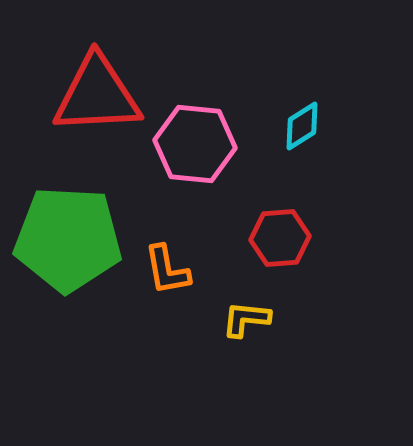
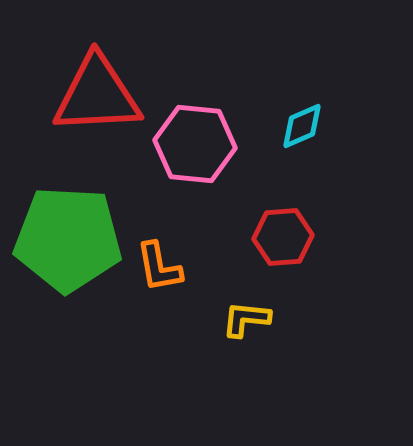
cyan diamond: rotated 9 degrees clockwise
red hexagon: moved 3 px right, 1 px up
orange L-shape: moved 8 px left, 3 px up
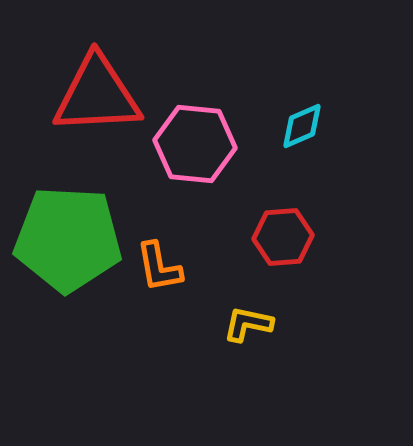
yellow L-shape: moved 2 px right, 5 px down; rotated 6 degrees clockwise
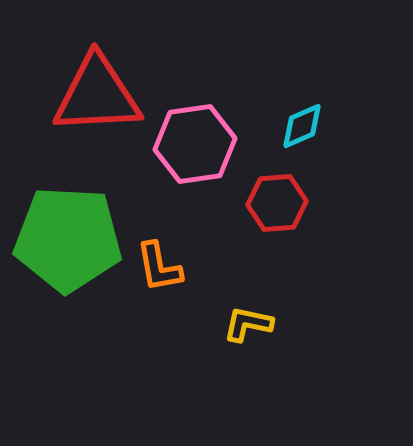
pink hexagon: rotated 14 degrees counterclockwise
red hexagon: moved 6 px left, 34 px up
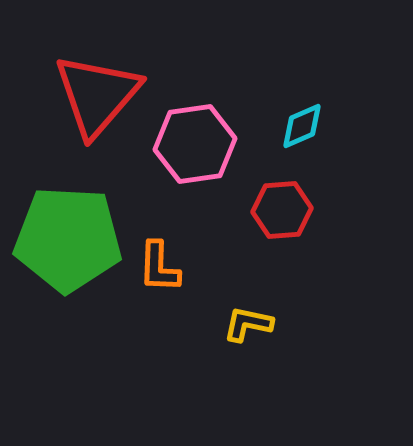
red triangle: rotated 46 degrees counterclockwise
red hexagon: moved 5 px right, 7 px down
orange L-shape: rotated 12 degrees clockwise
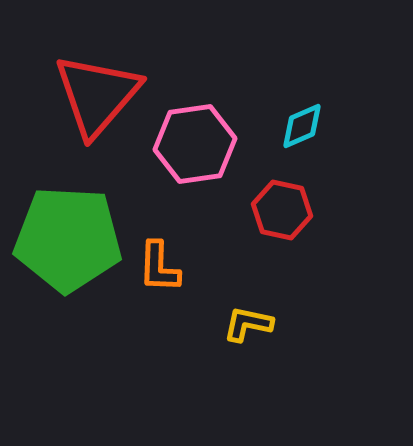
red hexagon: rotated 16 degrees clockwise
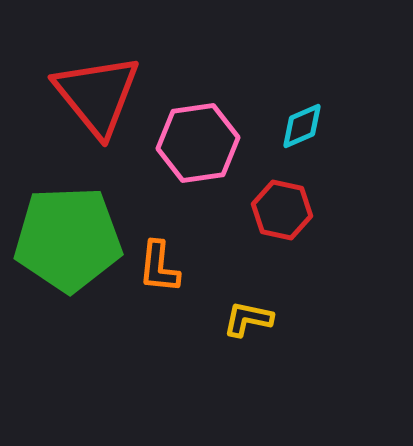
red triangle: rotated 20 degrees counterclockwise
pink hexagon: moved 3 px right, 1 px up
green pentagon: rotated 5 degrees counterclockwise
orange L-shape: rotated 4 degrees clockwise
yellow L-shape: moved 5 px up
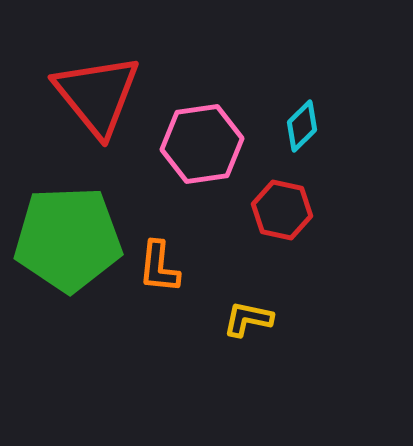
cyan diamond: rotated 21 degrees counterclockwise
pink hexagon: moved 4 px right, 1 px down
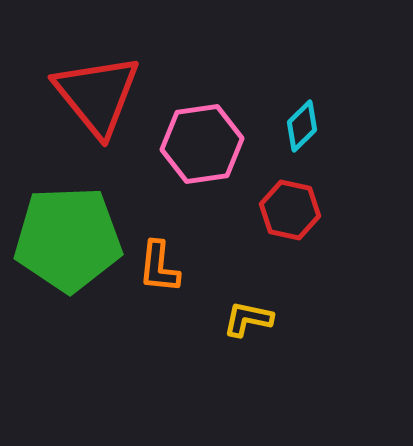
red hexagon: moved 8 px right
